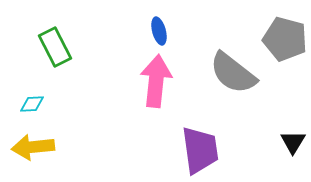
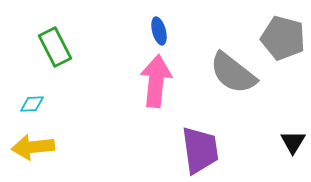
gray pentagon: moved 2 px left, 1 px up
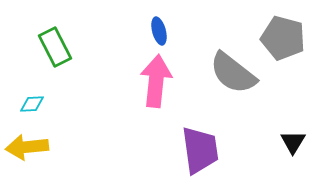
yellow arrow: moved 6 px left
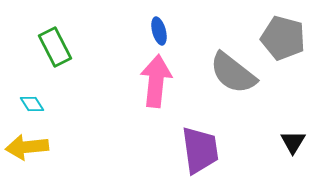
cyan diamond: rotated 60 degrees clockwise
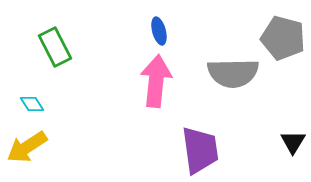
gray semicircle: rotated 39 degrees counterclockwise
yellow arrow: rotated 27 degrees counterclockwise
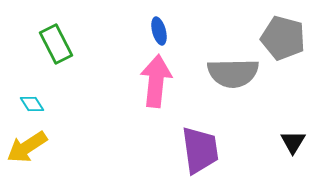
green rectangle: moved 1 px right, 3 px up
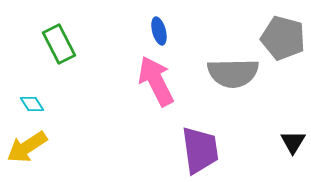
green rectangle: moved 3 px right
pink arrow: rotated 33 degrees counterclockwise
